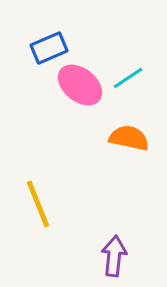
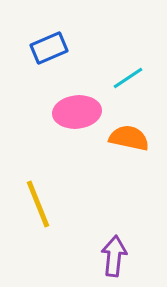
pink ellipse: moved 3 px left, 27 px down; rotated 45 degrees counterclockwise
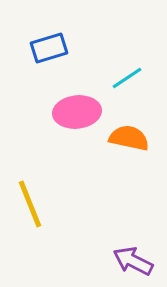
blue rectangle: rotated 6 degrees clockwise
cyan line: moved 1 px left
yellow line: moved 8 px left
purple arrow: moved 19 px right, 5 px down; rotated 69 degrees counterclockwise
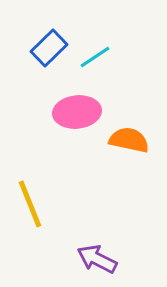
blue rectangle: rotated 27 degrees counterclockwise
cyan line: moved 32 px left, 21 px up
orange semicircle: moved 2 px down
purple arrow: moved 36 px left, 2 px up
